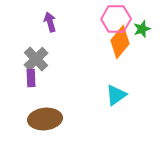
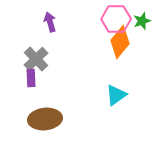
green star: moved 8 px up
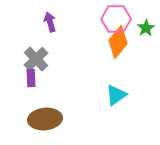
green star: moved 4 px right, 7 px down; rotated 12 degrees counterclockwise
orange diamond: moved 2 px left
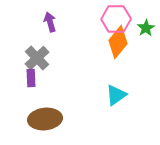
gray cross: moved 1 px right, 1 px up
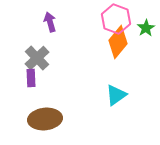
pink hexagon: rotated 20 degrees clockwise
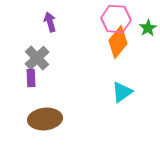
pink hexagon: rotated 16 degrees counterclockwise
green star: moved 2 px right
cyan triangle: moved 6 px right, 3 px up
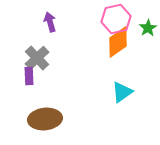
pink hexagon: rotated 16 degrees counterclockwise
orange diamond: rotated 16 degrees clockwise
purple rectangle: moved 2 px left, 2 px up
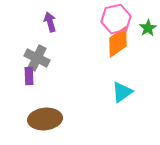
gray cross: rotated 20 degrees counterclockwise
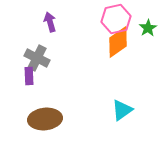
cyan triangle: moved 18 px down
